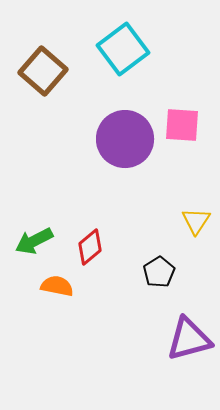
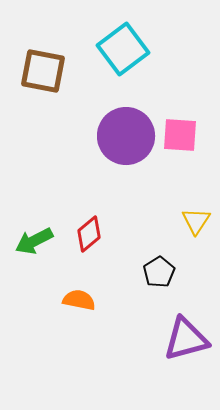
brown square: rotated 30 degrees counterclockwise
pink square: moved 2 px left, 10 px down
purple circle: moved 1 px right, 3 px up
red diamond: moved 1 px left, 13 px up
orange semicircle: moved 22 px right, 14 px down
purple triangle: moved 3 px left
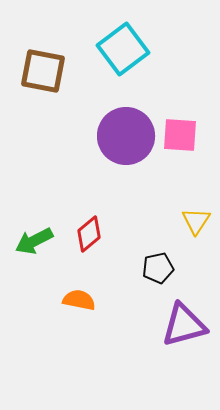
black pentagon: moved 1 px left, 4 px up; rotated 20 degrees clockwise
purple triangle: moved 2 px left, 14 px up
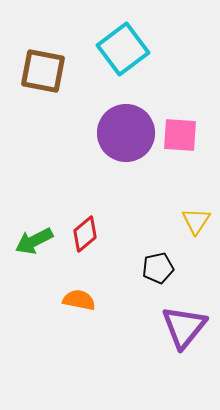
purple circle: moved 3 px up
red diamond: moved 4 px left
purple triangle: moved 2 px down; rotated 36 degrees counterclockwise
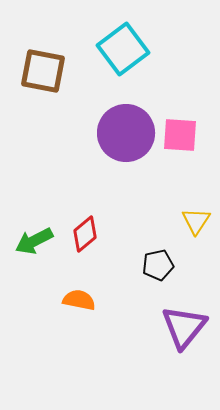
black pentagon: moved 3 px up
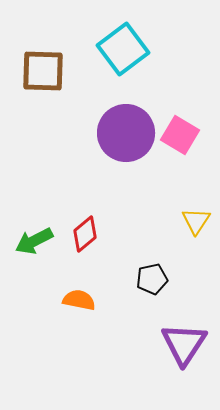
brown square: rotated 9 degrees counterclockwise
pink square: rotated 27 degrees clockwise
black pentagon: moved 6 px left, 14 px down
purple triangle: moved 17 px down; rotated 6 degrees counterclockwise
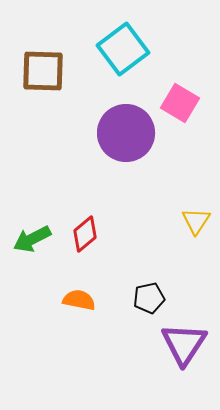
pink square: moved 32 px up
green arrow: moved 2 px left, 2 px up
black pentagon: moved 3 px left, 19 px down
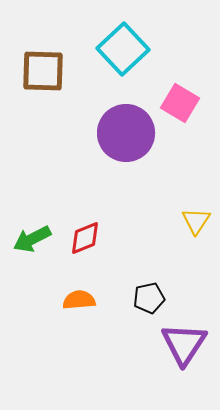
cyan square: rotated 6 degrees counterclockwise
red diamond: moved 4 px down; rotated 18 degrees clockwise
orange semicircle: rotated 16 degrees counterclockwise
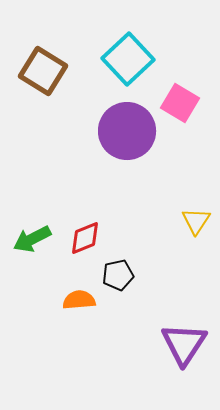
cyan square: moved 5 px right, 10 px down
brown square: rotated 30 degrees clockwise
purple circle: moved 1 px right, 2 px up
black pentagon: moved 31 px left, 23 px up
